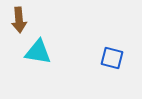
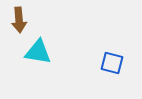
blue square: moved 5 px down
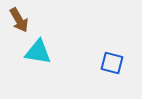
brown arrow: rotated 25 degrees counterclockwise
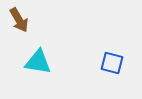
cyan triangle: moved 10 px down
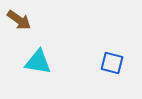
brown arrow: rotated 25 degrees counterclockwise
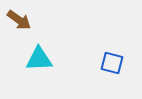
cyan triangle: moved 1 px right, 3 px up; rotated 12 degrees counterclockwise
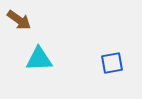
blue square: rotated 25 degrees counterclockwise
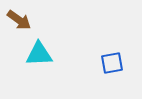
cyan triangle: moved 5 px up
